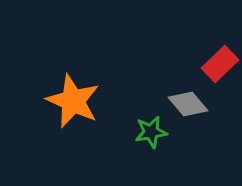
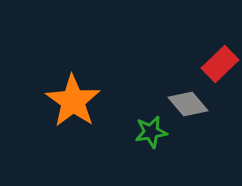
orange star: rotated 10 degrees clockwise
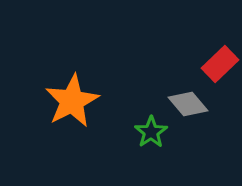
orange star: moved 1 px left; rotated 10 degrees clockwise
green star: rotated 24 degrees counterclockwise
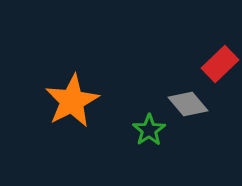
green star: moved 2 px left, 2 px up
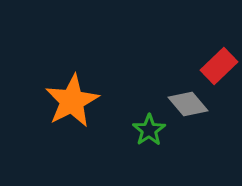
red rectangle: moved 1 px left, 2 px down
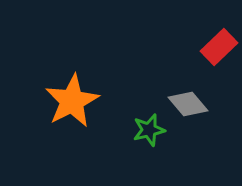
red rectangle: moved 19 px up
green star: rotated 20 degrees clockwise
